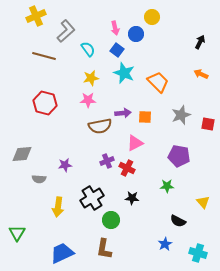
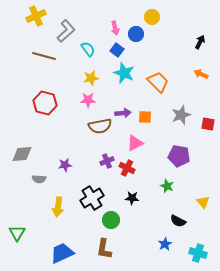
green star: rotated 24 degrees clockwise
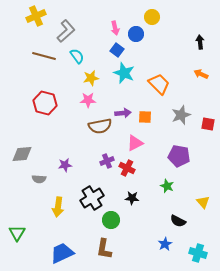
black arrow: rotated 32 degrees counterclockwise
cyan semicircle: moved 11 px left, 7 px down
orange trapezoid: moved 1 px right, 2 px down
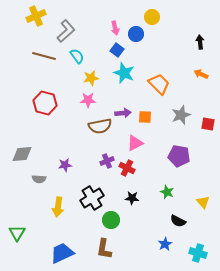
green star: moved 6 px down
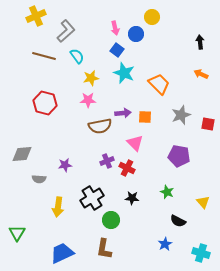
pink triangle: rotated 48 degrees counterclockwise
cyan cross: moved 3 px right
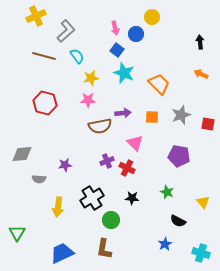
orange square: moved 7 px right
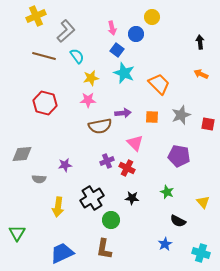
pink arrow: moved 3 px left
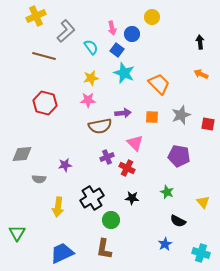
blue circle: moved 4 px left
cyan semicircle: moved 14 px right, 9 px up
purple cross: moved 4 px up
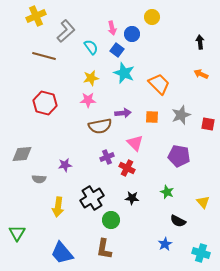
blue trapezoid: rotated 105 degrees counterclockwise
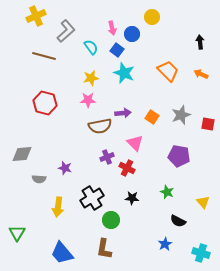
orange trapezoid: moved 9 px right, 13 px up
orange square: rotated 32 degrees clockwise
purple star: moved 3 px down; rotated 24 degrees clockwise
